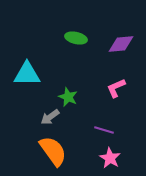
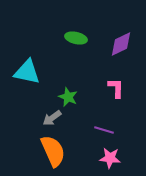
purple diamond: rotated 20 degrees counterclockwise
cyan triangle: moved 2 px up; rotated 12 degrees clockwise
pink L-shape: rotated 115 degrees clockwise
gray arrow: moved 2 px right, 1 px down
orange semicircle: rotated 12 degrees clockwise
pink star: rotated 25 degrees counterclockwise
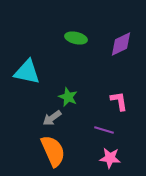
pink L-shape: moved 3 px right, 13 px down; rotated 10 degrees counterclockwise
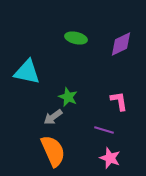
gray arrow: moved 1 px right, 1 px up
pink star: rotated 15 degrees clockwise
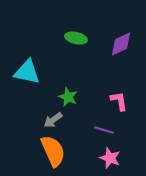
gray arrow: moved 3 px down
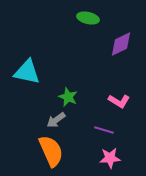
green ellipse: moved 12 px right, 20 px up
pink L-shape: rotated 130 degrees clockwise
gray arrow: moved 3 px right
orange semicircle: moved 2 px left
pink star: rotated 25 degrees counterclockwise
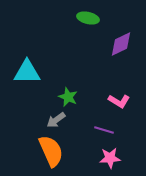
cyan triangle: rotated 12 degrees counterclockwise
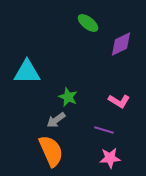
green ellipse: moved 5 px down; rotated 25 degrees clockwise
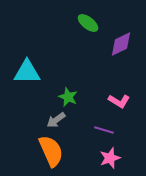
pink star: rotated 15 degrees counterclockwise
